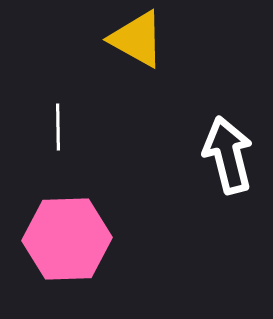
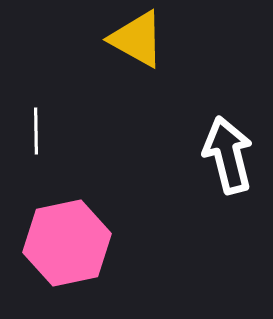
white line: moved 22 px left, 4 px down
pink hexagon: moved 4 px down; rotated 10 degrees counterclockwise
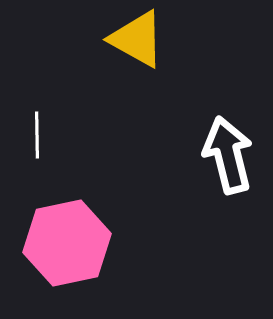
white line: moved 1 px right, 4 px down
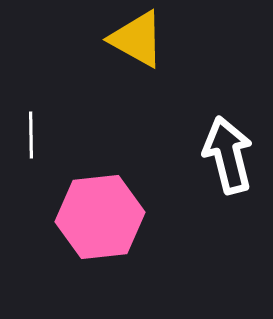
white line: moved 6 px left
pink hexagon: moved 33 px right, 26 px up; rotated 6 degrees clockwise
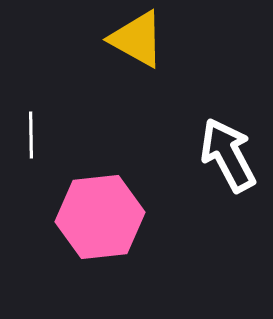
white arrow: rotated 14 degrees counterclockwise
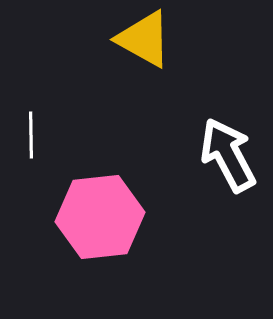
yellow triangle: moved 7 px right
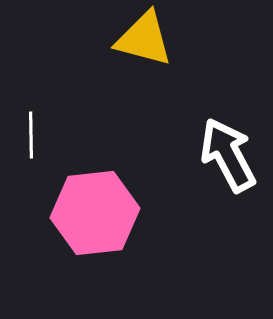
yellow triangle: rotated 14 degrees counterclockwise
pink hexagon: moved 5 px left, 4 px up
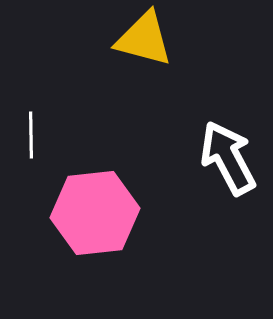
white arrow: moved 3 px down
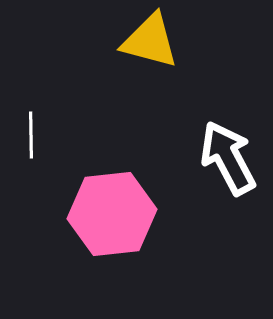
yellow triangle: moved 6 px right, 2 px down
pink hexagon: moved 17 px right, 1 px down
